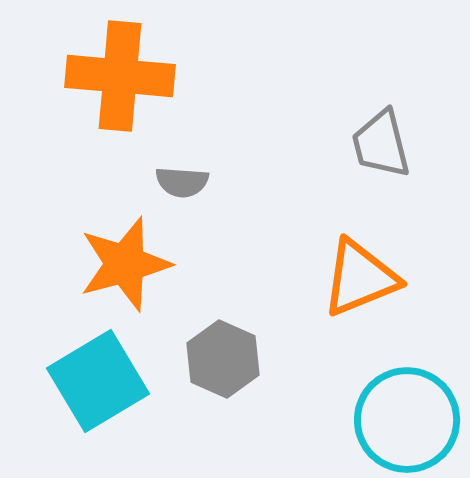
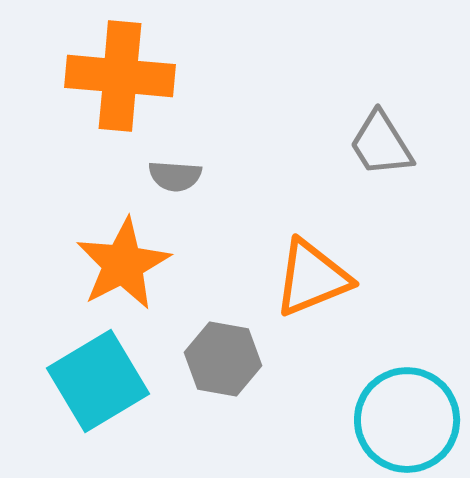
gray trapezoid: rotated 18 degrees counterclockwise
gray semicircle: moved 7 px left, 6 px up
orange star: moved 2 px left; rotated 12 degrees counterclockwise
orange triangle: moved 48 px left
gray hexagon: rotated 14 degrees counterclockwise
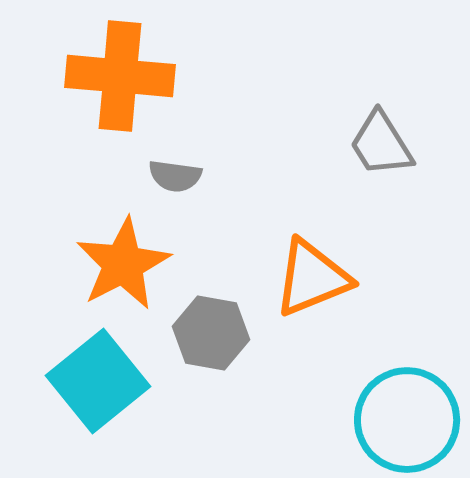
gray semicircle: rotated 4 degrees clockwise
gray hexagon: moved 12 px left, 26 px up
cyan square: rotated 8 degrees counterclockwise
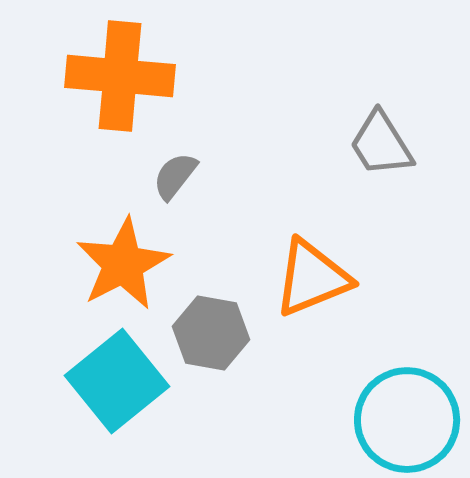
gray semicircle: rotated 120 degrees clockwise
cyan square: moved 19 px right
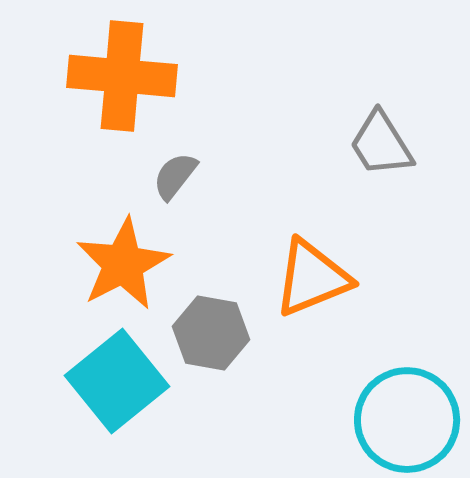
orange cross: moved 2 px right
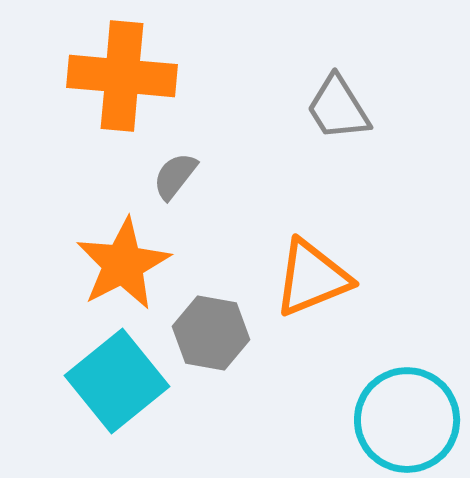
gray trapezoid: moved 43 px left, 36 px up
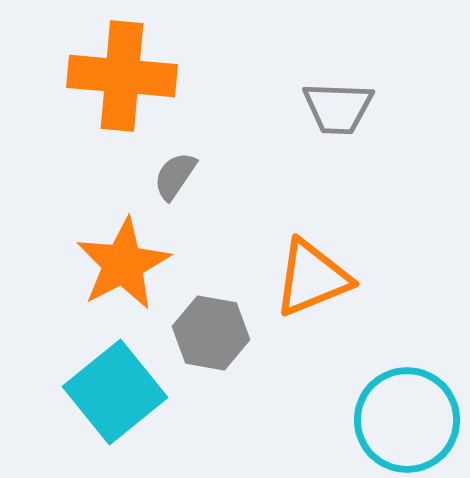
gray trapezoid: rotated 56 degrees counterclockwise
gray semicircle: rotated 4 degrees counterclockwise
cyan square: moved 2 px left, 11 px down
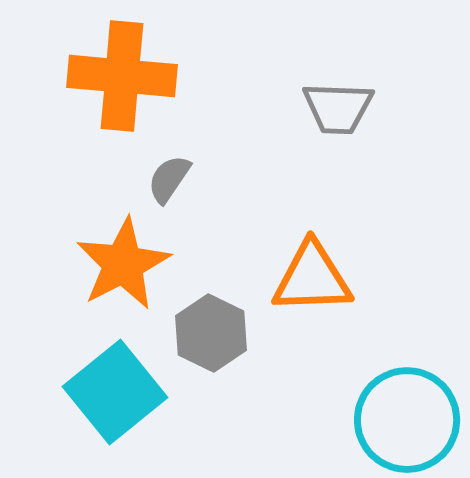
gray semicircle: moved 6 px left, 3 px down
orange triangle: rotated 20 degrees clockwise
gray hexagon: rotated 16 degrees clockwise
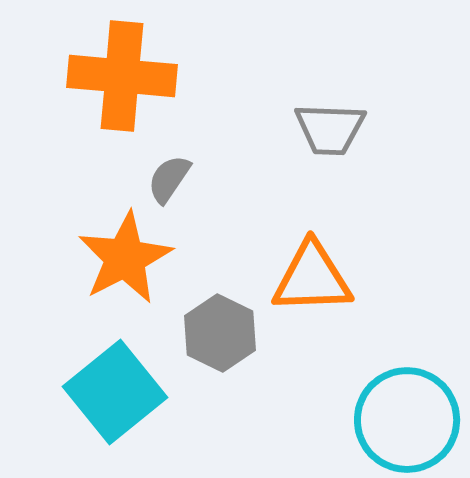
gray trapezoid: moved 8 px left, 21 px down
orange star: moved 2 px right, 6 px up
gray hexagon: moved 9 px right
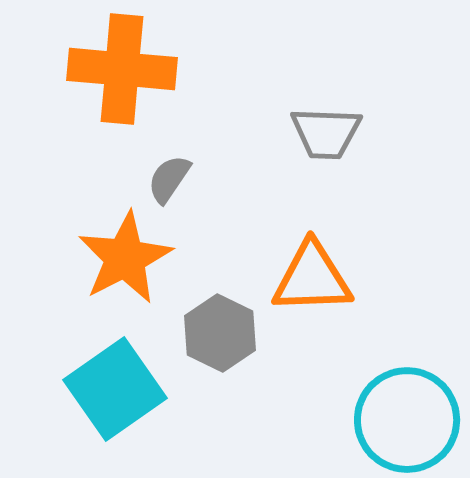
orange cross: moved 7 px up
gray trapezoid: moved 4 px left, 4 px down
cyan square: moved 3 px up; rotated 4 degrees clockwise
